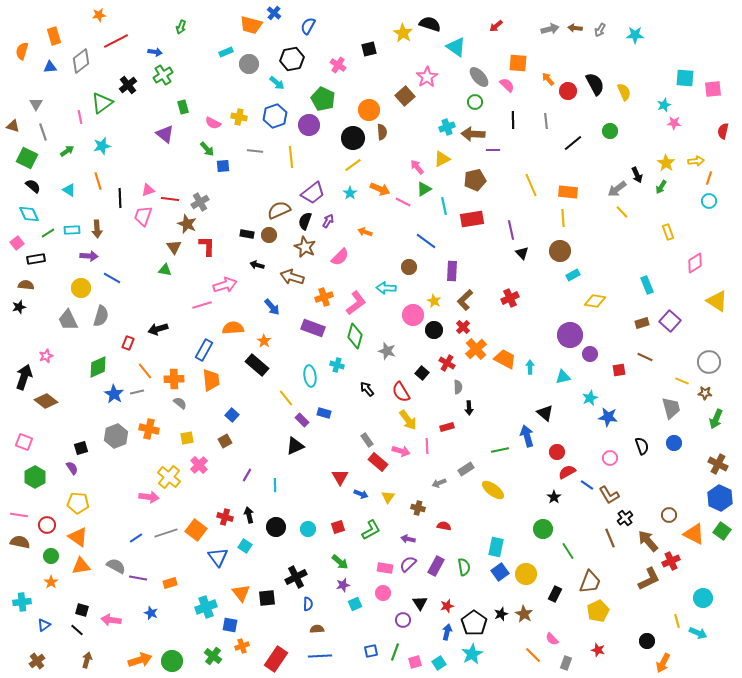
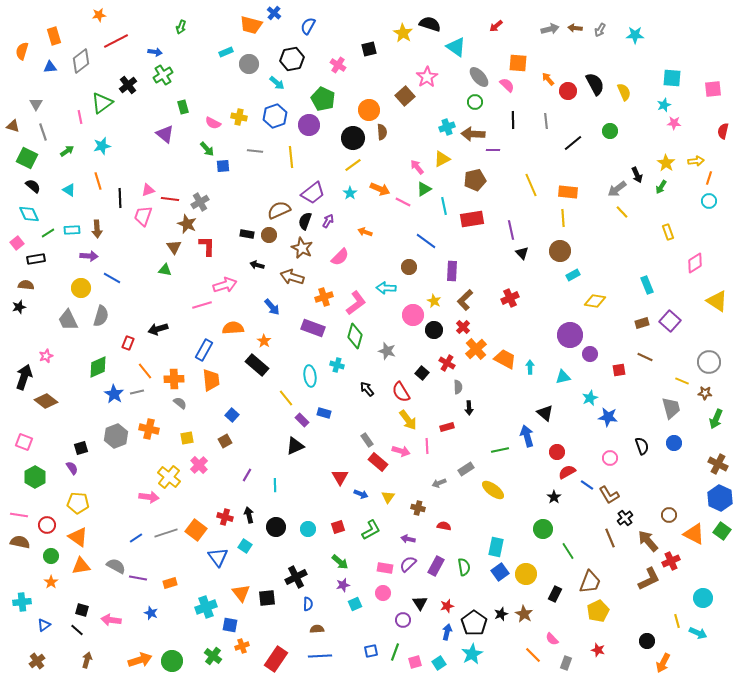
cyan square at (685, 78): moved 13 px left
brown star at (305, 247): moved 3 px left, 1 px down
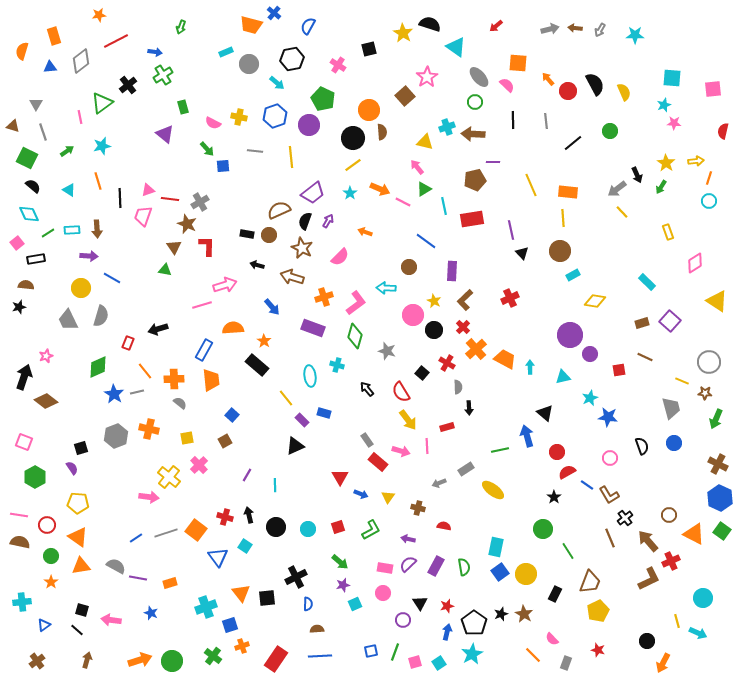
purple line at (493, 150): moved 12 px down
yellow triangle at (442, 159): moved 17 px left, 17 px up; rotated 42 degrees clockwise
cyan rectangle at (647, 285): moved 3 px up; rotated 24 degrees counterclockwise
blue square at (230, 625): rotated 28 degrees counterclockwise
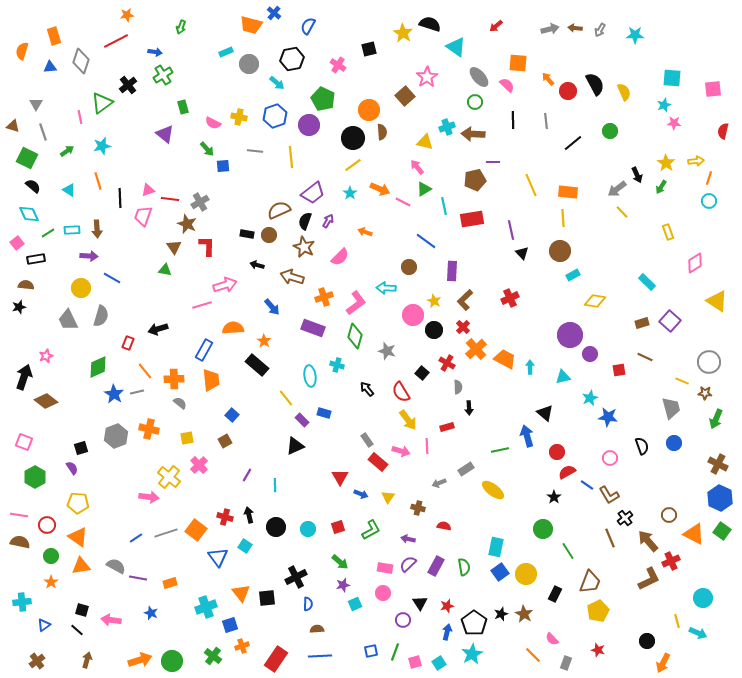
orange star at (99, 15): moved 28 px right
gray diamond at (81, 61): rotated 35 degrees counterclockwise
brown star at (302, 248): moved 2 px right, 1 px up
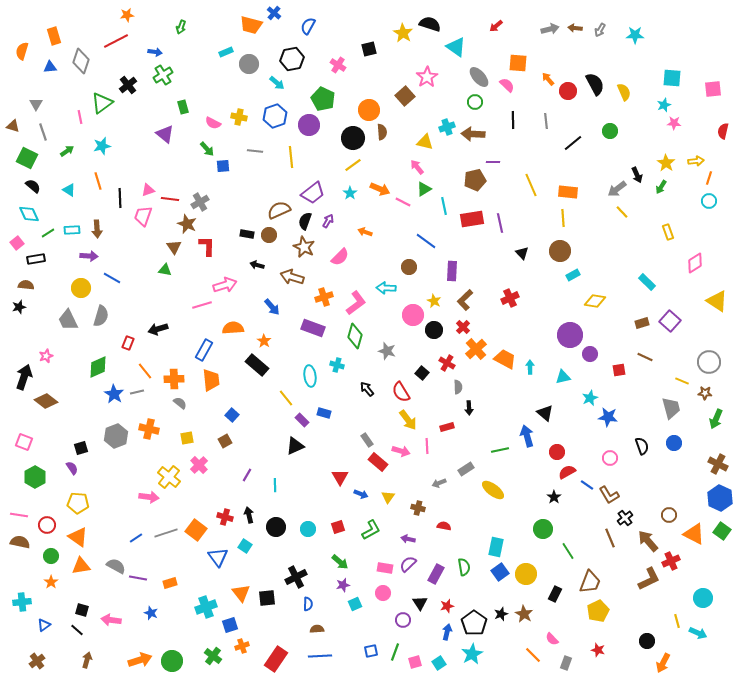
purple line at (511, 230): moved 11 px left, 7 px up
purple rectangle at (436, 566): moved 8 px down
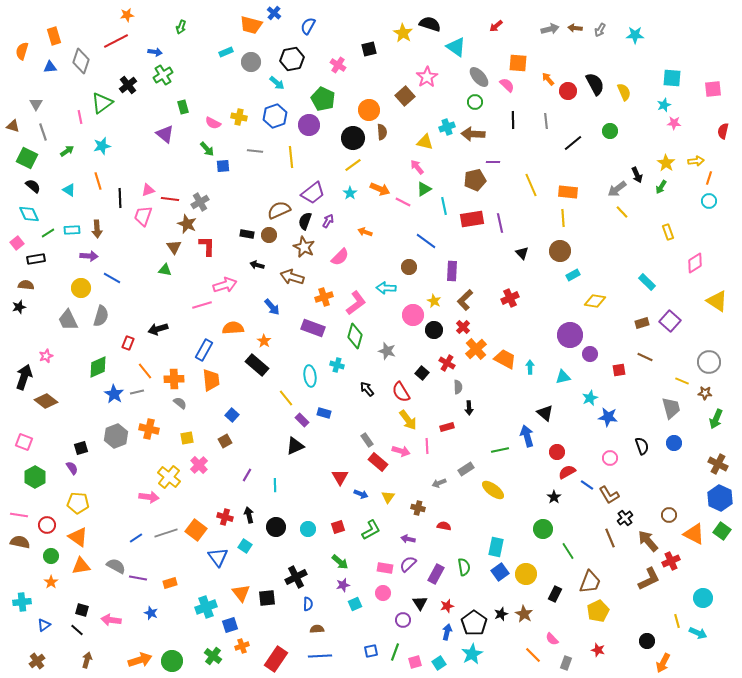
gray circle at (249, 64): moved 2 px right, 2 px up
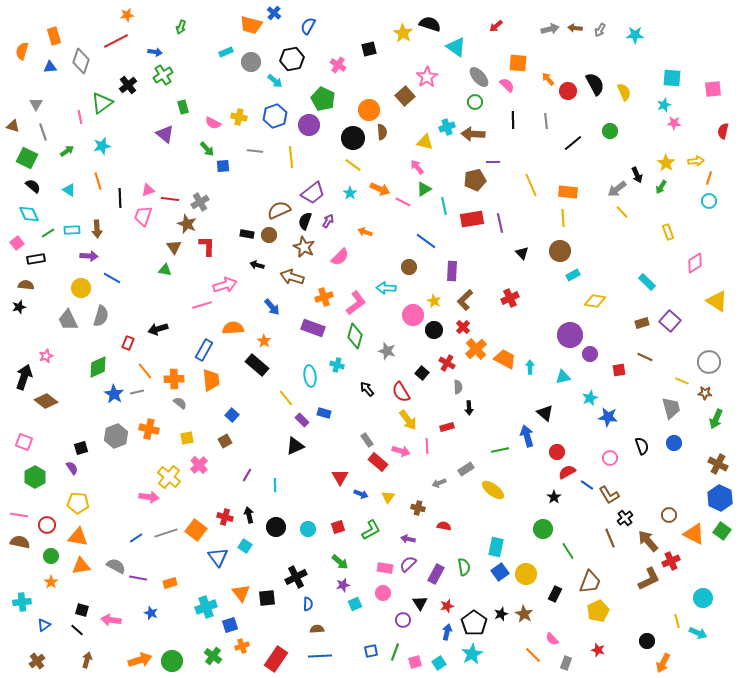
cyan arrow at (277, 83): moved 2 px left, 2 px up
yellow line at (353, 165): rotated 72 degrees clockwise
orange triangle at (78, 537): rotated 25 degrees counterclockwise
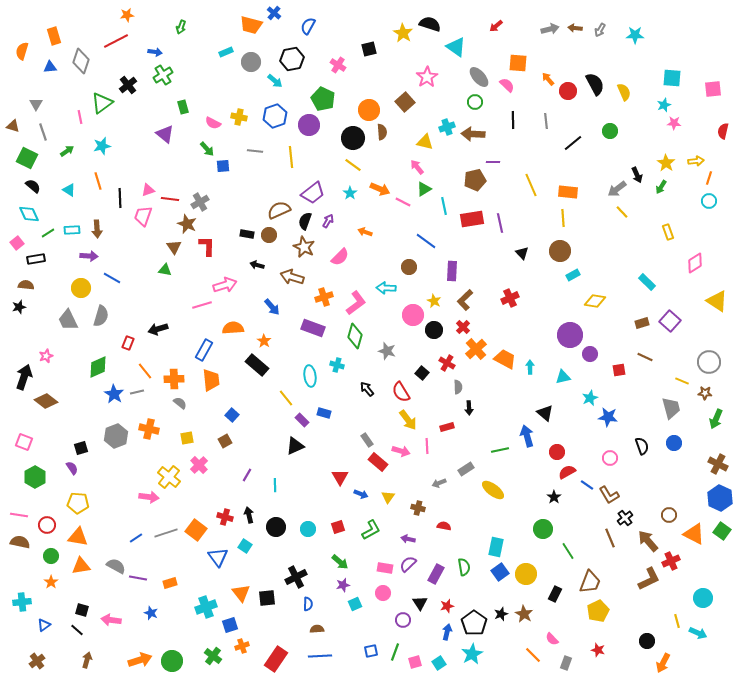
brown square at (405, 96): moved 6 px down
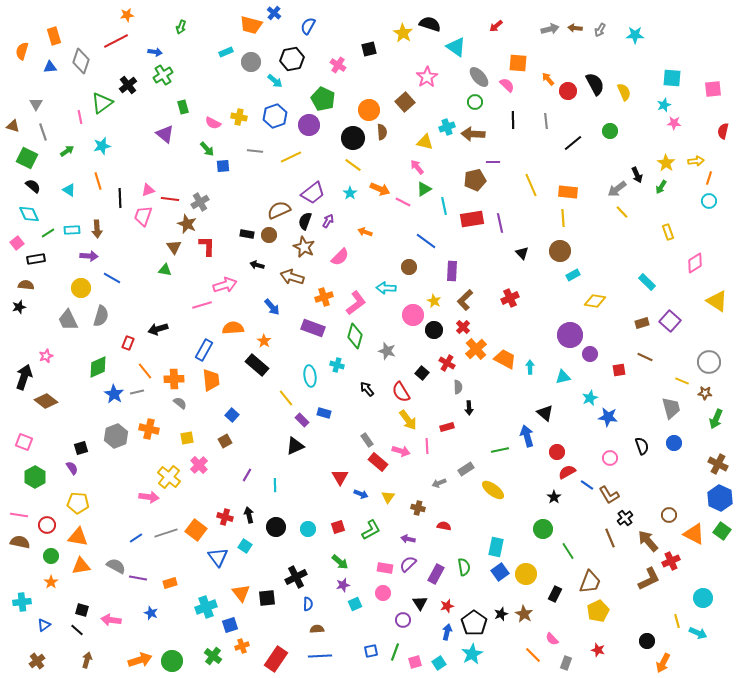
yellow line at (291, 157): rotated 70 degrees clockwise
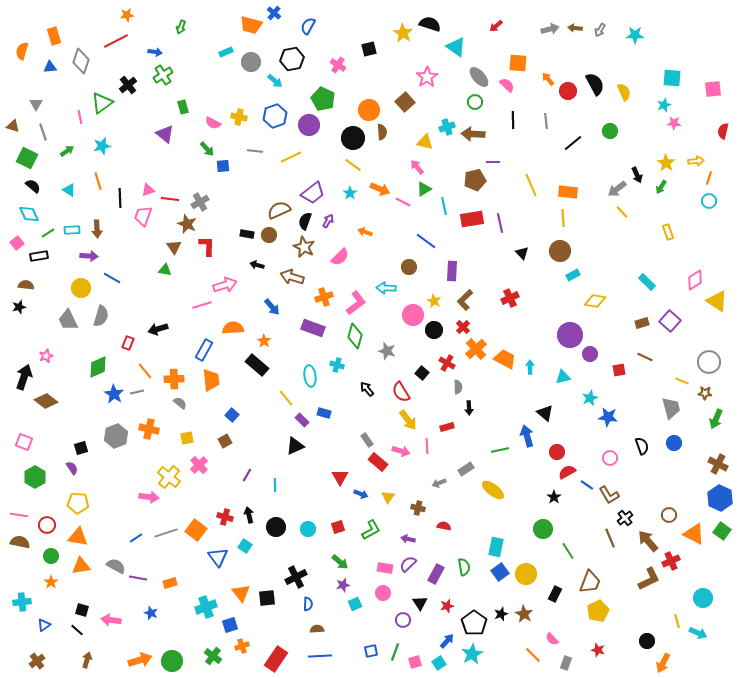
black rectangle at (36, 259): moved 3 px right, 3 px up
pink diamond at (695, 263): moved 17 px down
blue arrow at (447, 632): moved 9 px down; rotated 28 degrees clockwise
